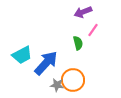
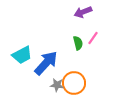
pink line: moved 8 px down
orange circle: moved 1 px right, 3 px down
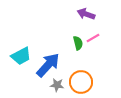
purple arrow: moved 3 px right, 2 px down; rotated 42 degrees clockwise
pink line: rotated 24 degrees clockwise
cyan trapezoid: moved 1 px left, 1 px down
blue arrow: moved 2 px right, 2 px down
orange circle: moved 7 px right, 1 px up
